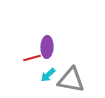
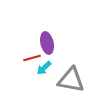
purple ellipse: moved 4 px up; rotated 15 degrees counterclockwise
cyan arrow: moved 4 px left, 7 px up
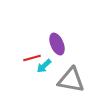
purple ellipse: moved 10 px right, 1 px down; rotated 10 degrees counterclockwise
cyan arrow: moved 2 px up
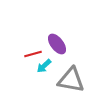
purple ellipse: rotated 15 degrees counterclockwise
red line: moved 1 px right, 4 px up
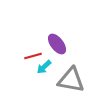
red line: moved 2 px down
cyan arrow: moved 1 px down
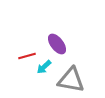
red line: moved 6 px left
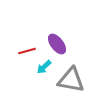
red line: moved 5 px up
